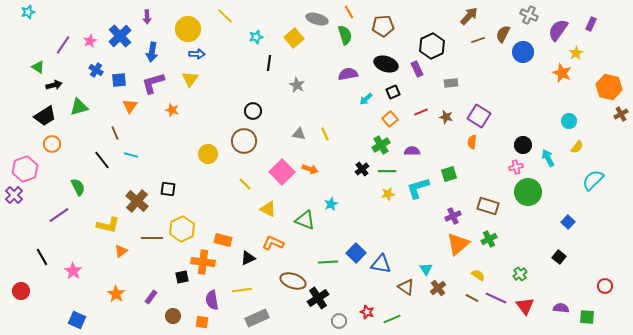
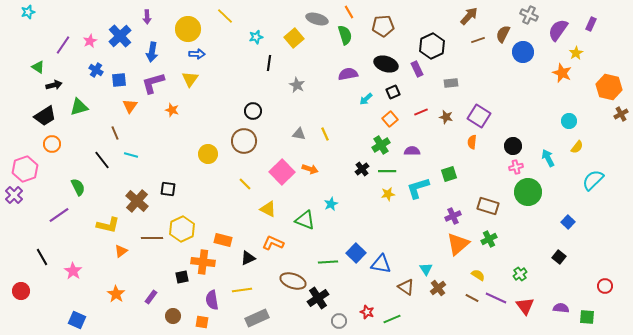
black circle at (523, 145): moved 10 px left, 1 px down
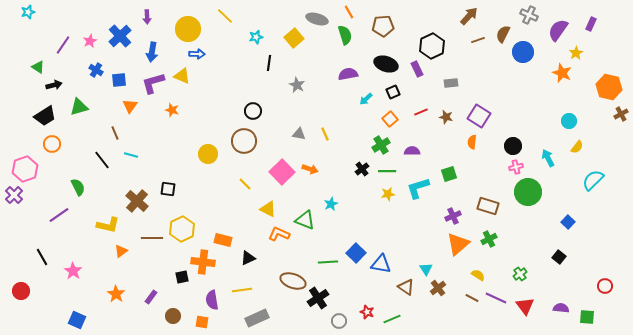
yellow triangle at (190, 79): moved 8 px left, 3 px up; rotated 42 degrees counterclockwise
orange L-shape at (273, 243): moved 6 px right, 9 px up
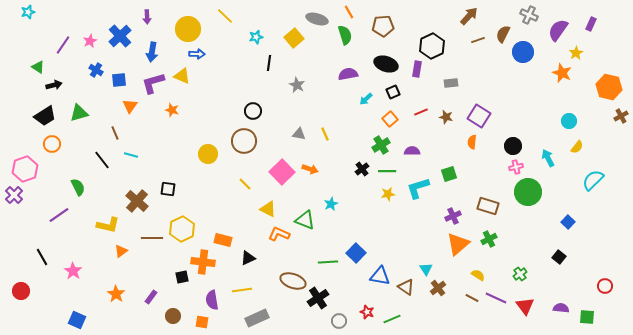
purple rectangle at (417, 69): rotated 35 degrees clockwise
green triangle at (79, 107): moved 6 px down
brown cross at (621, 114): moved 2 px down
blue triangle at (381, 264): moved 1 px left, 12 px down
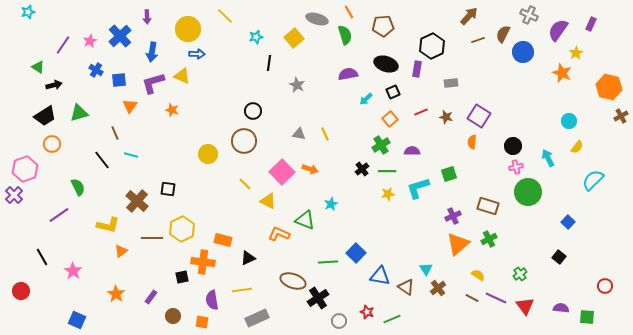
yellow triangle at (268, 209): moved 8 px up
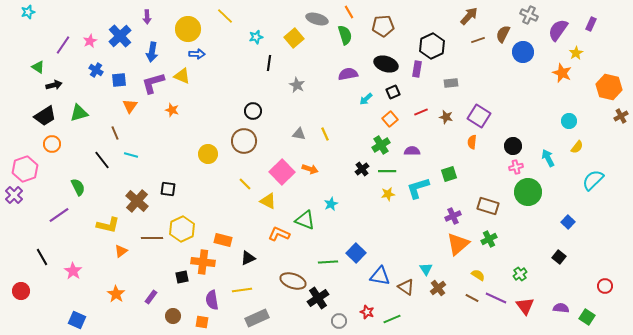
green square at (587, 317): rotated 28 degrees clockwise
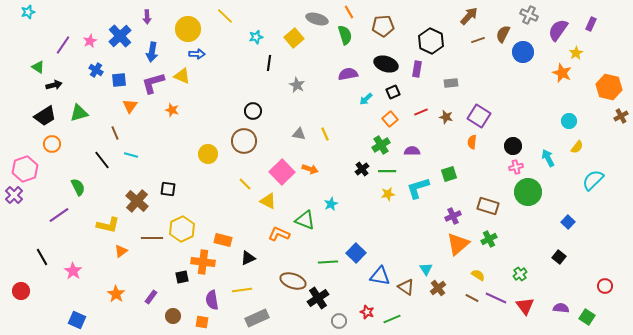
black hexagon at (432, 46): moved 1 px left, 5 px up; rotated 10 degrees counterclockwise
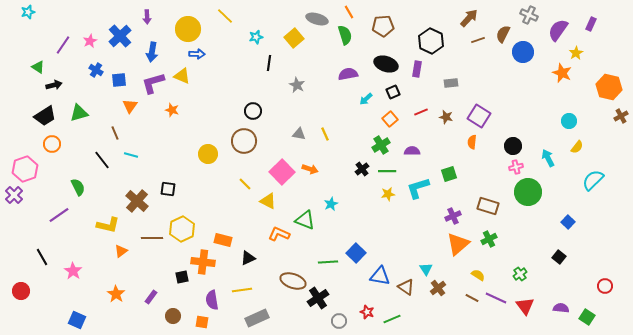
brown arrow at (469, 16): moved 2 px down
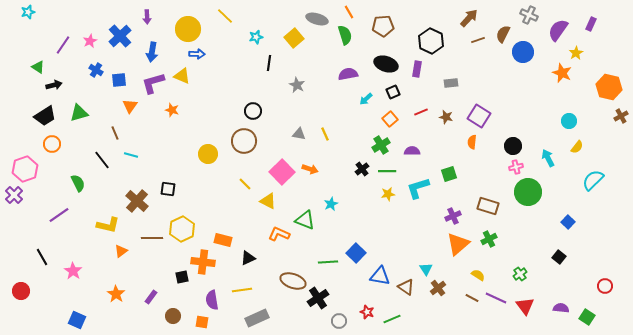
green semicircle at (78, 187): moved 4 px up
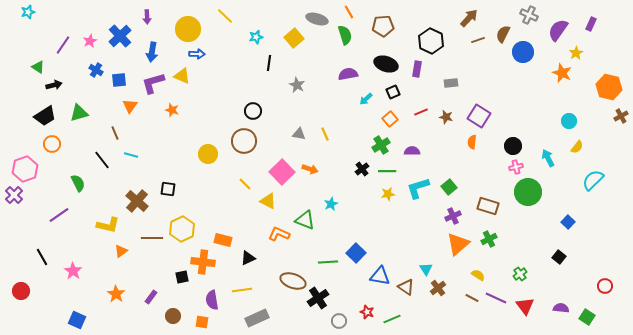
green square at (449, 174): moved 13 px down; rotated 21 degrees counterclockwise
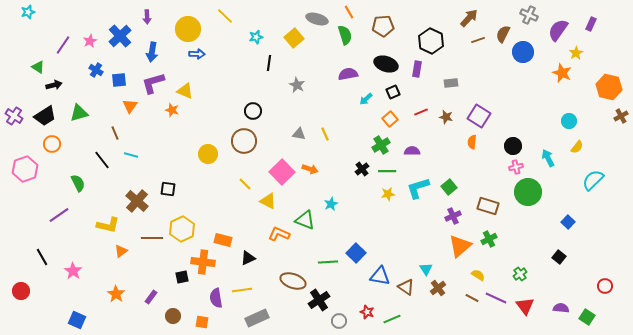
yellow triangle at (182, 76): moved 3 px right, 15 px down
purple cross at (14, 195): moved 79 px up; rotated 12 degrees counterclockwise
orange triangle at (458, 244): moved 2 px right, 2 px down
black cross at (318, 298): moved 1 px right, 2 px down
purple semicircle at (212, 300): moved 4 px right, 2 px up
